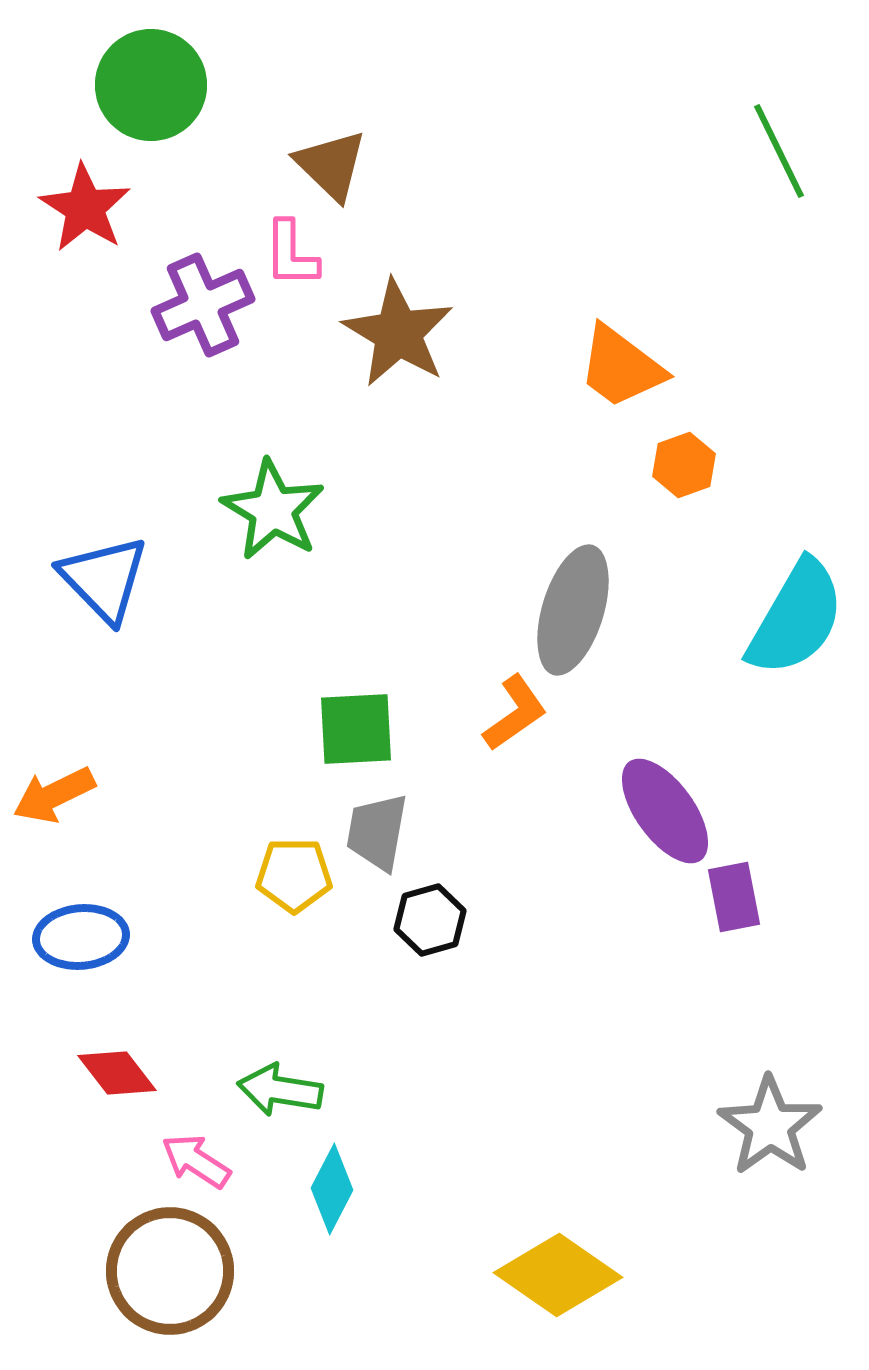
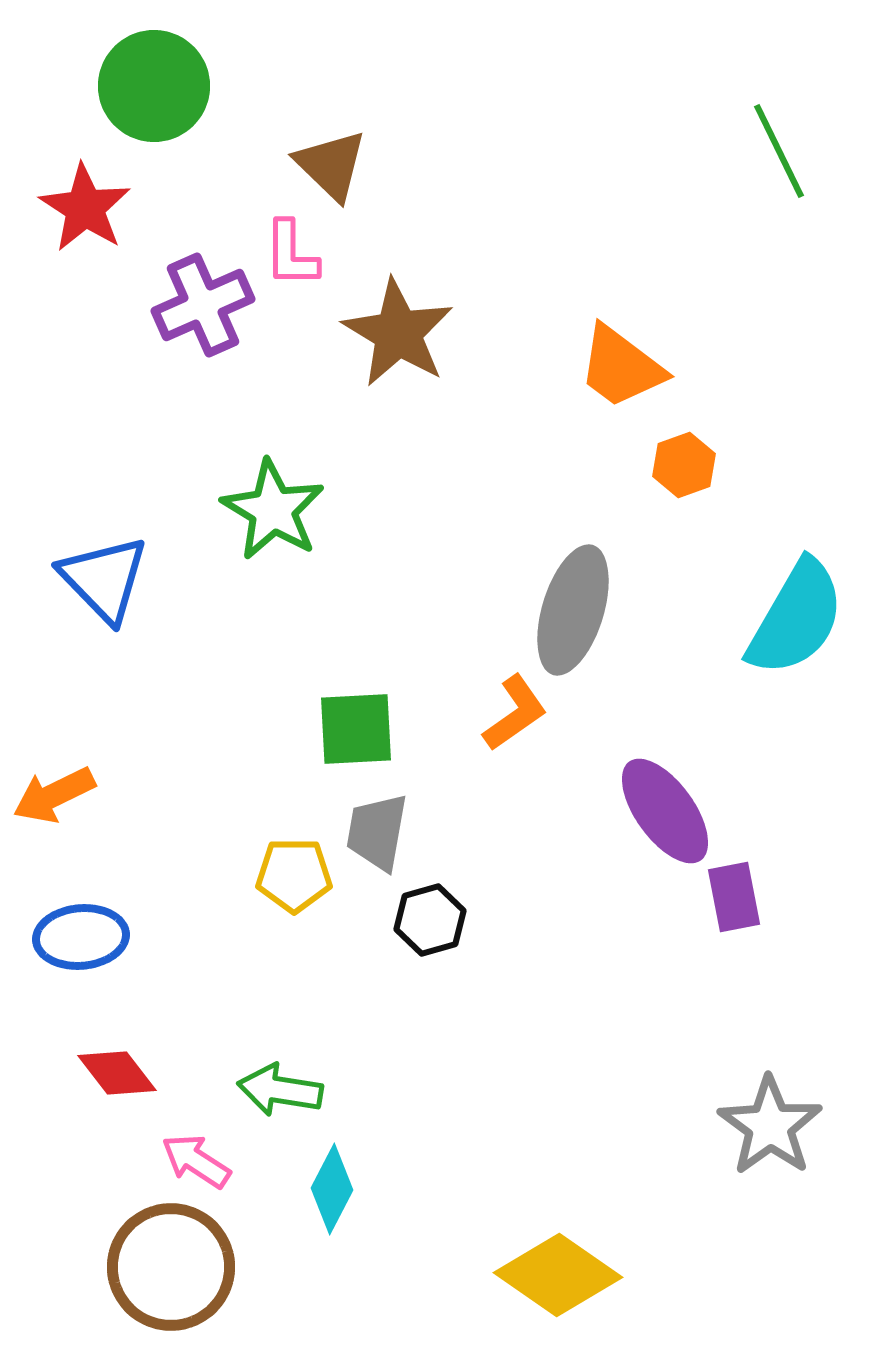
green circle: moved 3 px right, 1 px down
brown circle: moved 1 px right, 4 px up
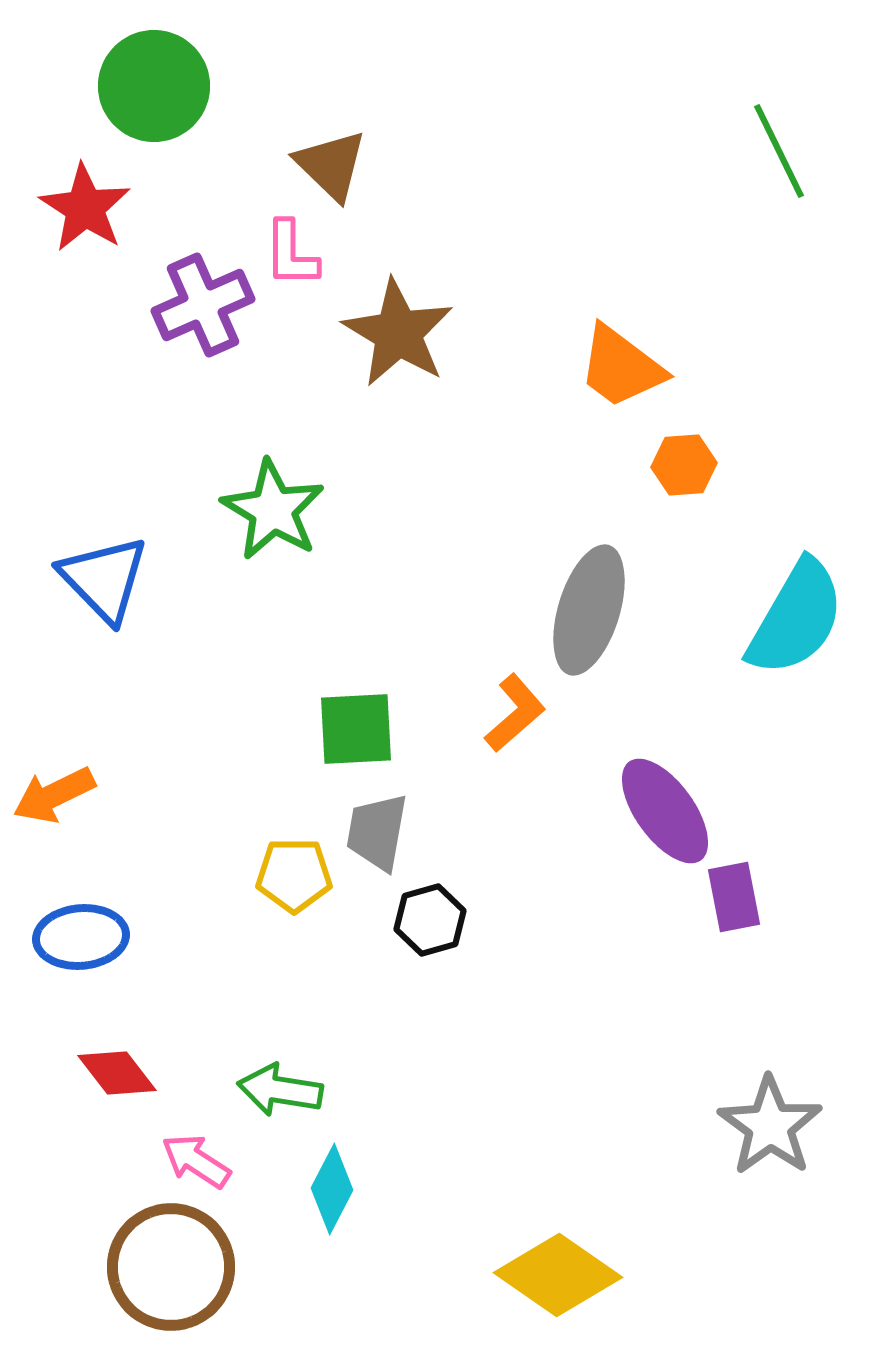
orange hexagon: rotated 16 degrees clockwise
gray ellipse: moved 16 px right
orange L-shape: rotated 6 degrees counterclockwise
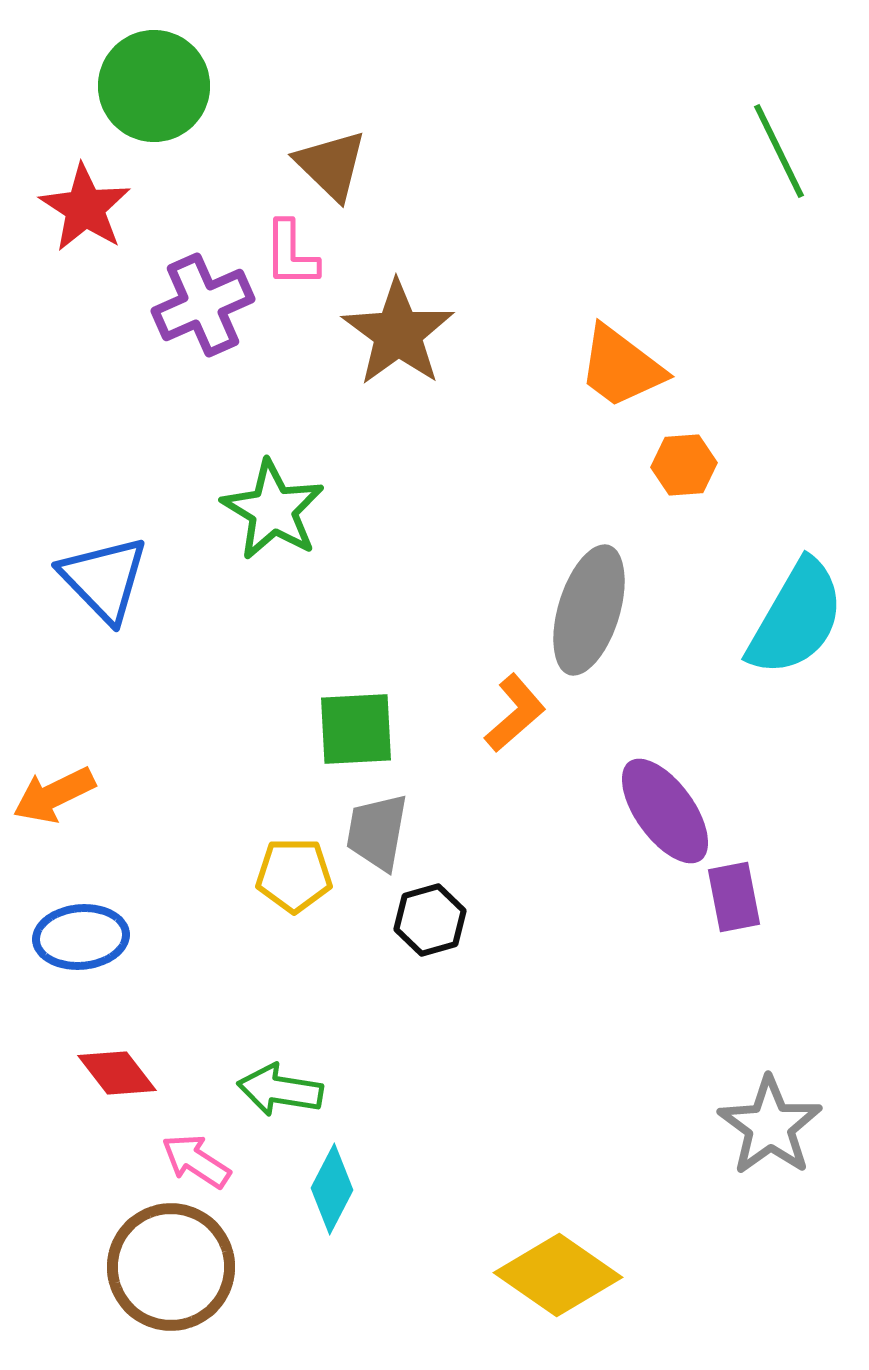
brown star: rotated 5 degrees clockwise
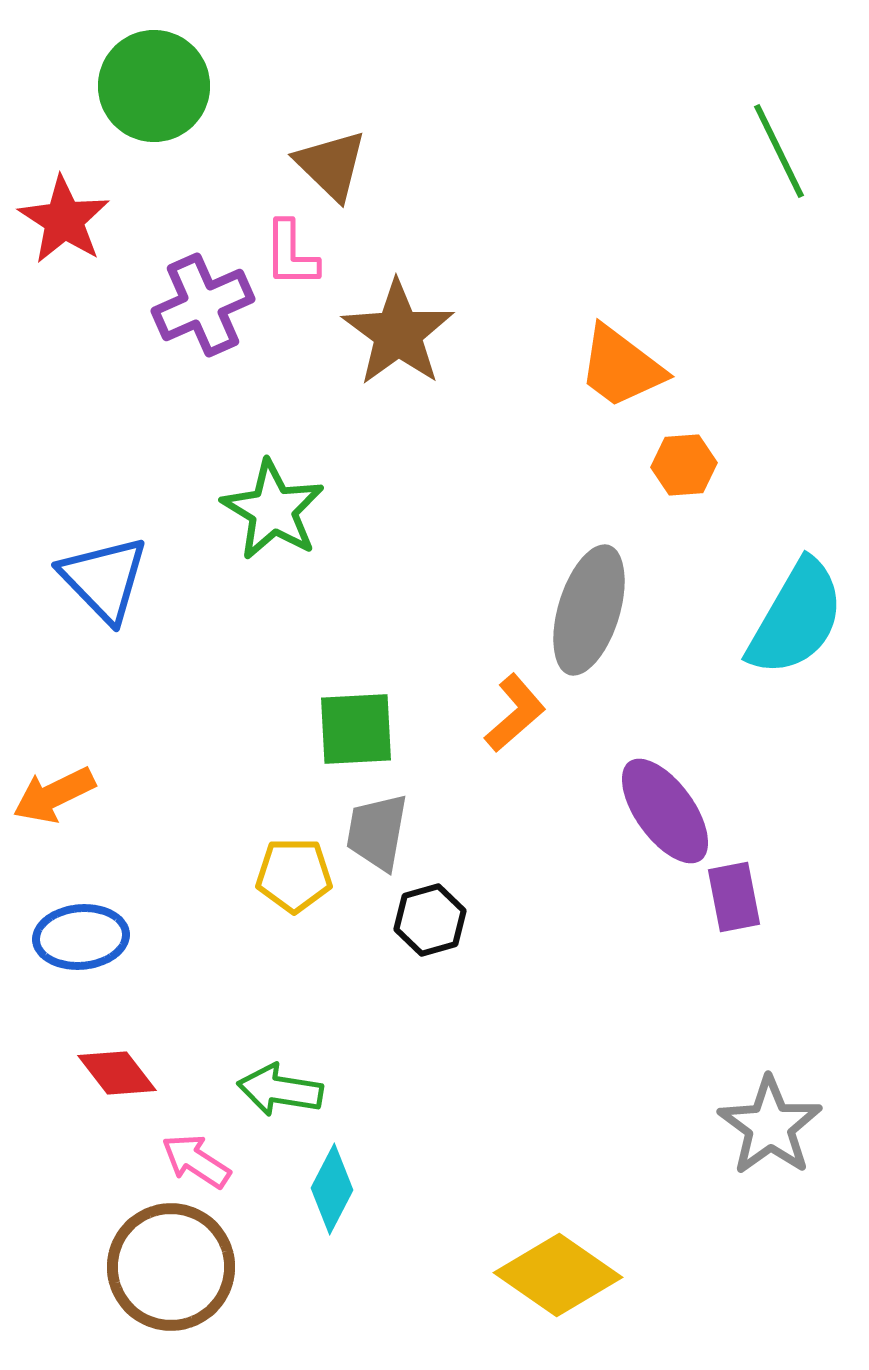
red star: moved 21 px left, 12 px down
